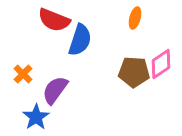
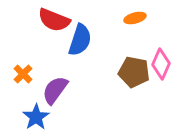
orange ellipse: rotated 60 degrees clockwise
pink diamond: rotated 32 degrees counterclockwise
brown pentagon: rotated 8 degrees clockwise
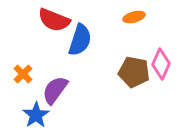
orange ellipse: moved 1 px left, 1 px up
blue star: moved 2 px up
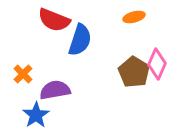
pink diamond: moved 4 px left
brown pentagon: rotated 20 degrees clockwise
purple semicircle: rotated 44 degrees clockwise
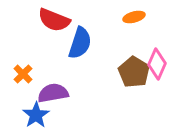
blue semicircle: moved 3 px down
purple semicircle: moved 2 px left, 3 px down
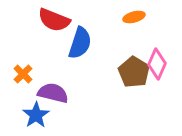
purple semicircle: rotated 24 degrees clockwise
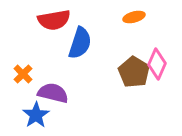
red semicircle: rotated 32 degrees counterclockwise
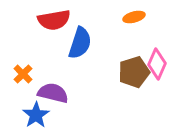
brown pentagon: rotated 24 degrees clockwise
